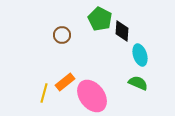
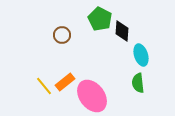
cyan ellipse: moved 1 px right
green semicircle: rotated 120 degrees counterclockwise
yellow line: moved 7 px up; rotated 54 degrees counterclockwise
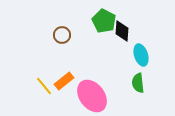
green pentagon: moved 4 px right, 2 px down
orange rectangle: moved 1 px left, 1 px up
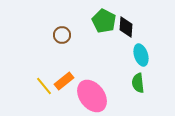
black diamond: moved 4 px right, 4 px up
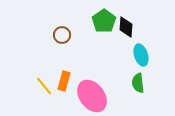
green pentagon: rotated 10 degrees clockwise
orange rectangle: rotated 36 degrees counterclockwise
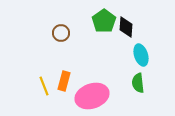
brown circle: moved 1 px left, 2 px up
yellow line: rotated 18 degrees clockwise
pink ellipse: rotated 72 degrees counterclockwise
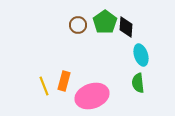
green pentagon: moved 1 px right, 1 px down
brown circle: moved 17 px right, 8 px up
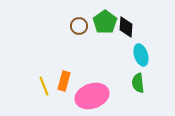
brown circle: moved 1 px right, 1 px down
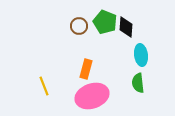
green pentagon: rotated 15 degrees counterclockwise
cyan ellipse: rotated 10 degrees clockwise
orange rectangle: moved 22 px right, 12 px up
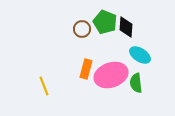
brown circle: moved 3 px right, 3 px down
cyan ellipse: moved 1 px left; rotated 50 degrees counterclockwise
green semicircle: moved 2 px left
pink ellipse: moved 19 px right, 21 px up
